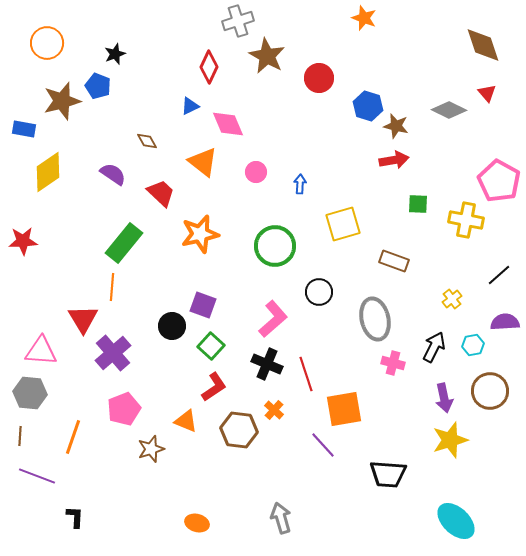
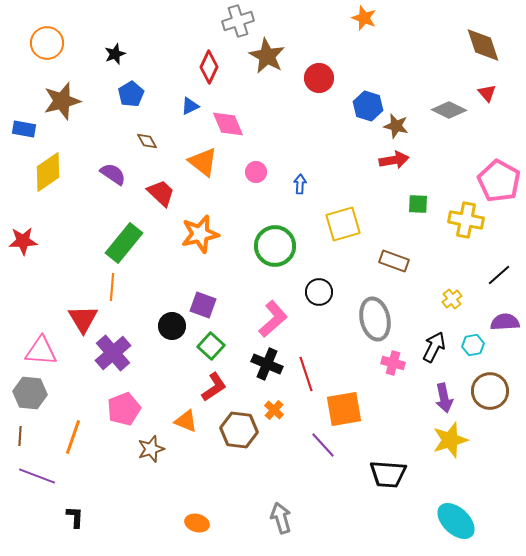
blue pentagon at (98, 86): moved 33 px right, 8 px down; rotated 20 degrees clockwise
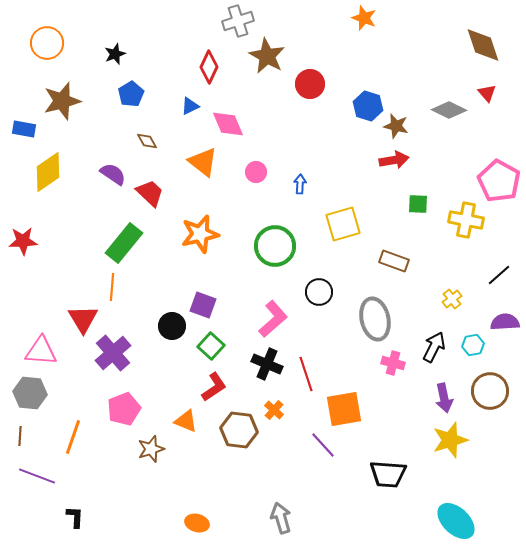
red circle at (319, 78): moved 9 px left, 6 px down
red trapezoid at (161, 193): moved 11 px left
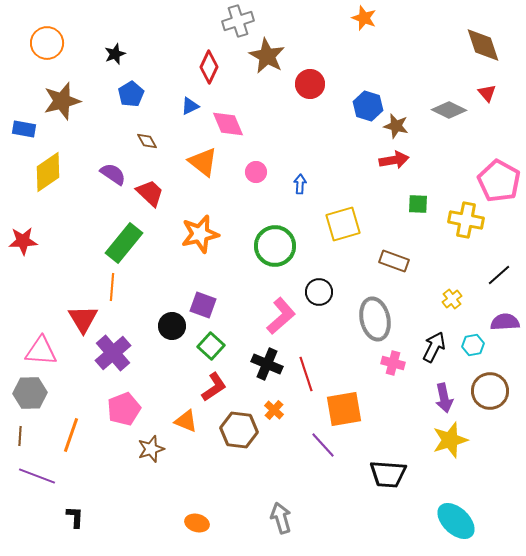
pink L-shape at (273, 319): moved 8 px right, 3 px up
gray hexagon at (30, 393): rotated 8 degrees counterclockwise
orange line at (73, 437): moved 2 px left, 2 px up
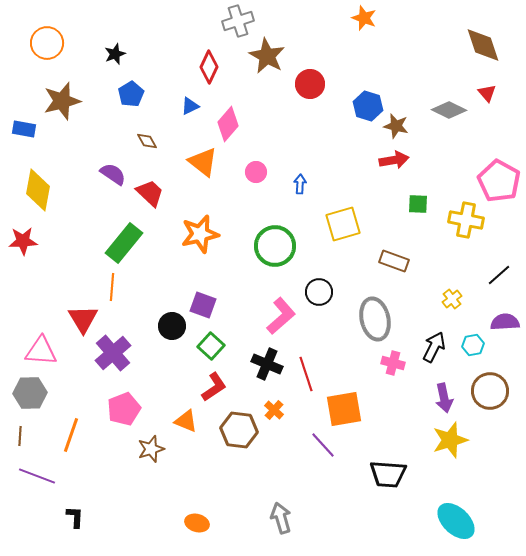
pink diamond at (228, 124): rotated 64 degrees clockwise
yellow diamond at (48, 172): moved 10 px left, 18 px down; rotated 45 degrees counterclockwise
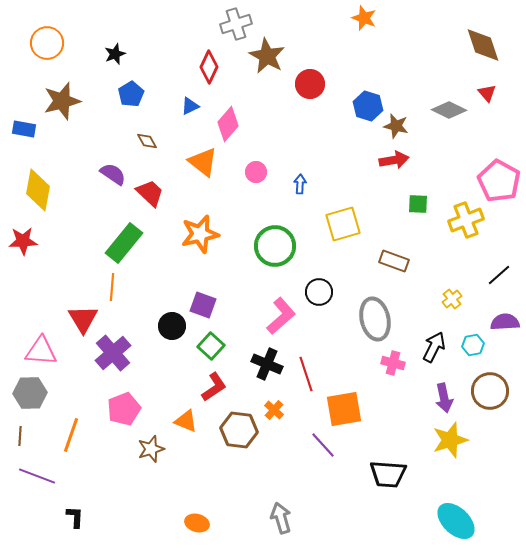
gray cross at (238, 21): moved 2 px left, 3 px down
yellow cross at (466, 220): rotated 32 degrees counterclockwise
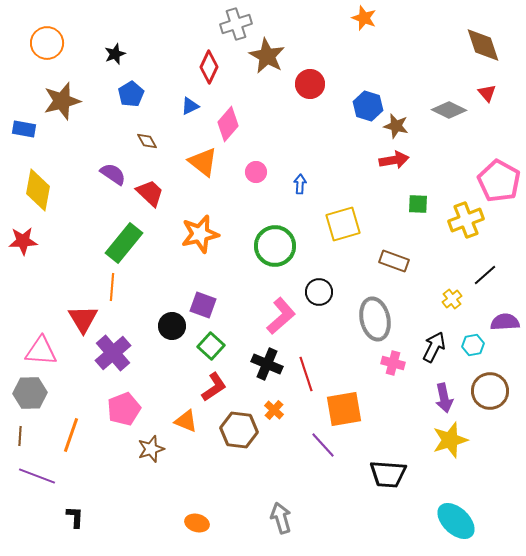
black line at (499, 275): moved 14 px left
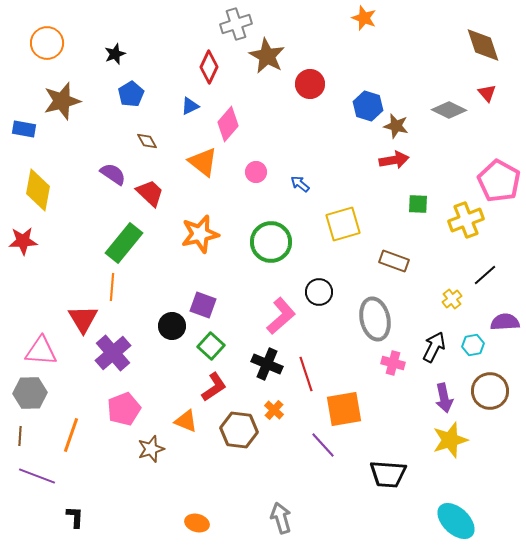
blue arrow at (300, 184): rotated 54 degrees counterclockwise
green circle at (275, 246): moved 4 px left, 4 px up
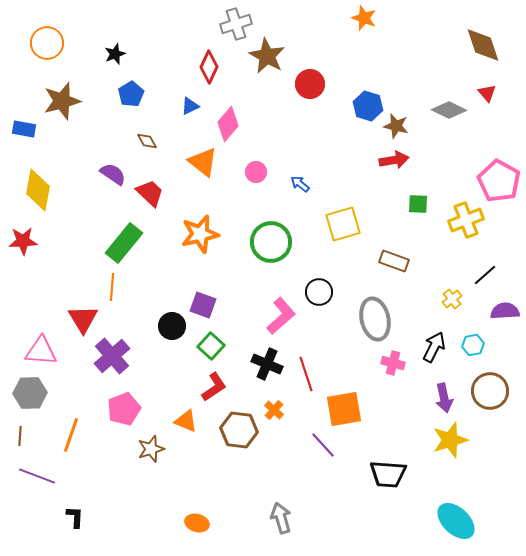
purple semicircle at (505, 322): moved 11 px up
purple cross at (113, 353): moved 1 px left, 3 px down
